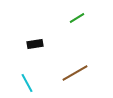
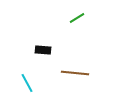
black rectangle: moved 8 px right, 6 px down; rotated 14 degrees clockwise
brown line: rotated 36 degrees clockwise
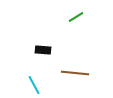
green line: moved 1 px left, 1 px up
cyan line: moved 7 px right, 2 px down
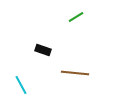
black rectangle: rotated 14 degrees clockwise
cyan line: moved 13 px left
